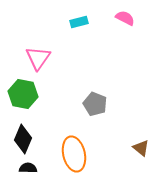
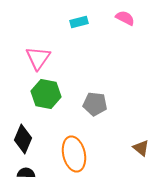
green hexagon: moved 23 px right
gray pentagon: rotated 15 degrees counterclockwise
black semicircle: moved 2 px left, 5 px down
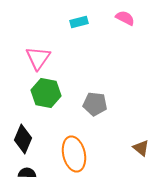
green hexagon: moved 1 px up
black semicircle: moved 1 px right
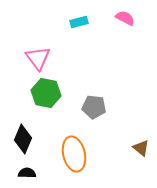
pink triangle: rotated 12 degrees counterclockwise
gray pentagon: moved 1 px left, 3 px down
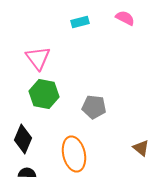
cyan rectangle: moved 1 px right
green hexagon: moved 2 px left, 1 px down
